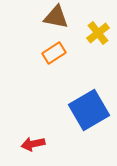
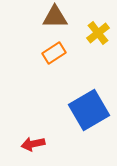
brown triangle: moved 1 px left; rotated 12 degrees counterclockwise
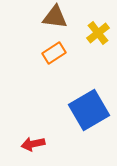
brown triangle: rotated 8 degrees clockwise
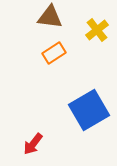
brown triangle: moved 5 px left
yellow cross: moved 1 px left, 3 px up
red arrow: rotated 40 degrees counterclockwise
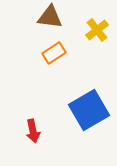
red arrow: moved 13 px up; rotated 50 degrees counterclockwise
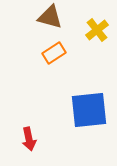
brown triangle: rotated 8 degrees clockwise
blue square: rotated 24 degrees clockwise
red arrow: moved 4 px left, 8 px down
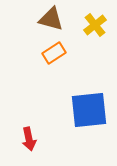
brown triangle: moved 1 px right, 2 px down
yellow cross: moved 2 px left, 5 px up
